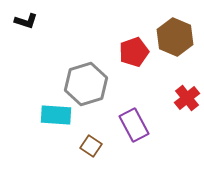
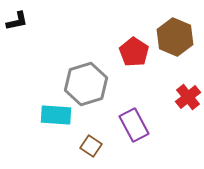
black L-shape: moved 9 px left; rotated 30 degrees counterclockwise
red pentagon: rotated 20 degrees counterclockwise
red cross: moved 1 px right, 1 px up
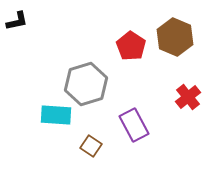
red pentagon: moved 3 px left, 6 px up
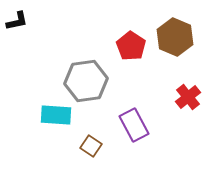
gray hexagon: moved 3 px up; rotated 9 degrees clockwise
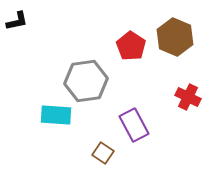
red cross: rotated 25 degrees counterclockwise
brown square: moved 12 px right, 7 px down
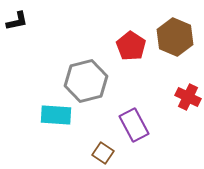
gray hexagon: rotated 6 degrees counterclockwise
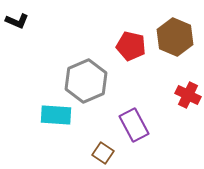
black L-shape: rotated 35 degrees clockwise
red pentagon: rotated 20 degrees counterclockwise
gray hexagon: rotated 9 degrees counterclockwise
red cross: moved 2 px up
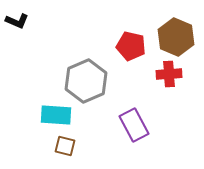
brown hexagon: moved 1 px right
red cross: moved 19 px left, 21 px up; rotated 30 degrees counterclockwise
brown square: moved 38 px left, 7 px up; rotated 20 degrees counterclockwise
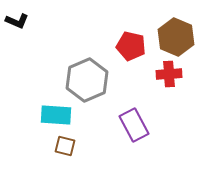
gray hexagon: moved 1 px right, 1 px up
